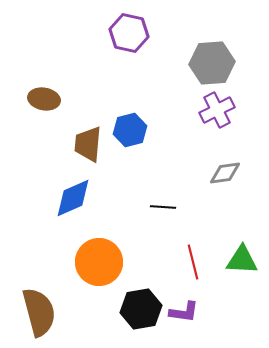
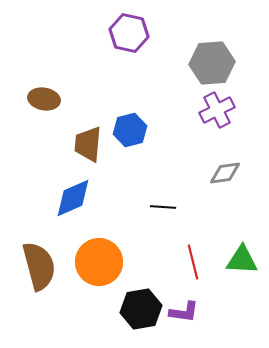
brown semicircle: moved 46 px up
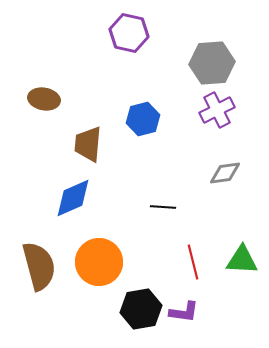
blue hexagon: moved 13 px right, 11 px up
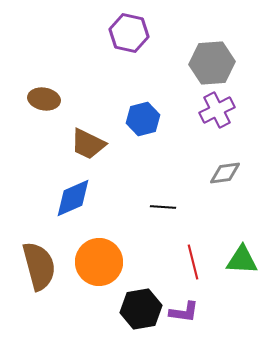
brown trapezoid: rotated 69 degrees counterclockwise
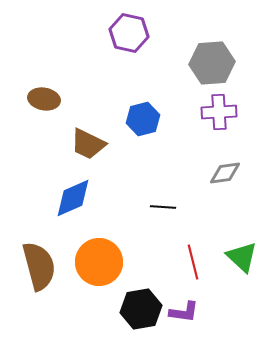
purple cross: moved 2 px right, 2 px down; rotated 24 degrees clockwise
green triangle: moved 3 px up; rotated 40 degrees clockwise
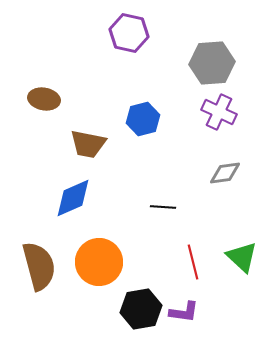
purple cross: rotated 28 degrees clockwise
brown trapezoid: rotated 15 degrees counterclockwise
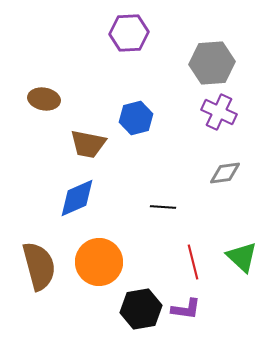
purple hexagon: rotated 15 degrees counterclockwise
blue hexagon: moved 7 px left, 1 px up
blue diamond: moved 4 px right
purple L-shape: moved 2 px right, 3 px up
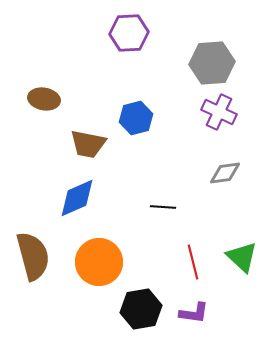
brown semicircle: moved 6 px left, 10 px up
purple L-shape: moved 8 px right, 4 px down
